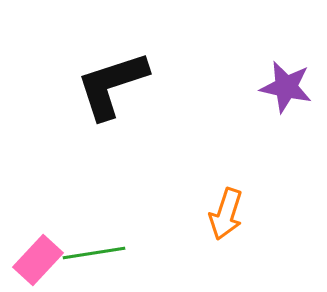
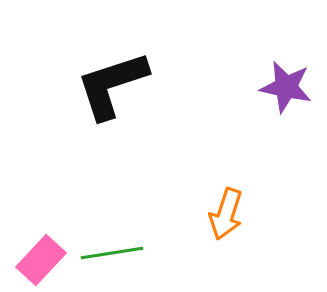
green line: moved 18 px right
pink rectangle: moved 3 px right
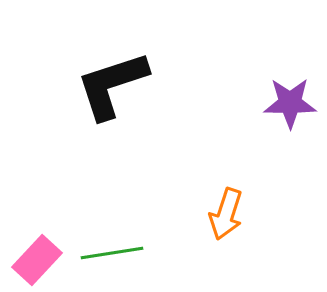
purple star: moved 4 px right, 16 px down; rotated 12 degrees counterclockwise
pink rectangle: moved 4 px left
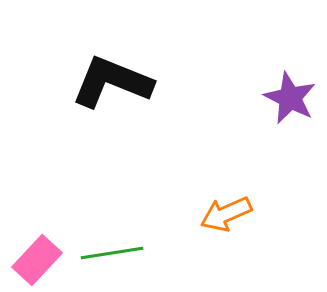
black L-shape: moved 3 px up; rotated 40 degrees clockwise
purple star: moved 5 px up; rotated 26 degrees clockwise
orange arrow: rotated 48 degrees clockwise
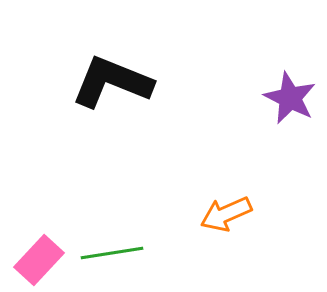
pink rectangle: moved 2 px right
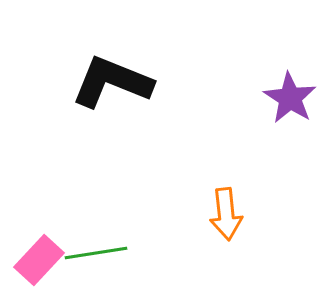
purple star: rotated 6 degrees clockwise
orange arrow: rotated 72 degrees counterclockwise
green line: moved 16 px left
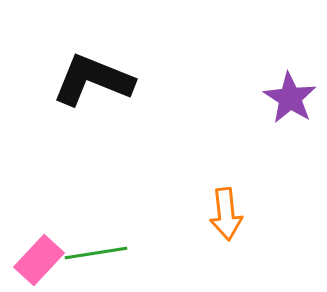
black L-shape: moved 19 px left, 2 px up
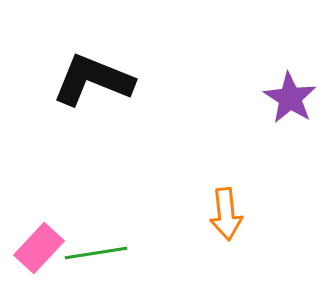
pink rectangle: moved 12 px up
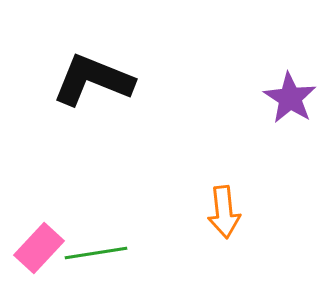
orange arrow: moved 2 px left, 2 px up
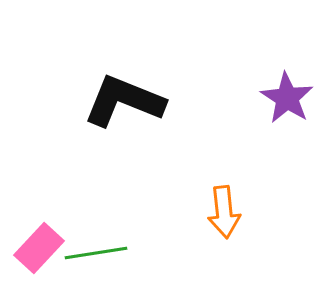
black L-shape: moved 31 px right, 21 px down
purple star: moved 3 px left
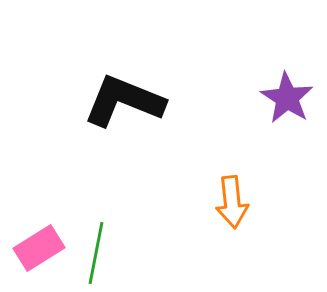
orange arrow: moved 8 px right, 10 px up
pink rectangle: rotated 15 degrees clockwise
green line: rotated 70 degrees counterclockwise
